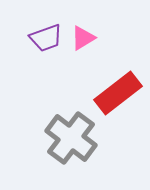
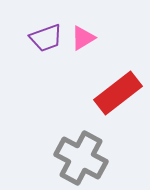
gray cross: moved 10 px right, 20 px down; rotated 9 degrees counterclockwise
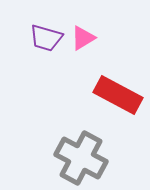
purple trapezoid: rotated 36 degrees clockwise
red rectangle: moved 2 px down; rotated 66 degrees clockwise
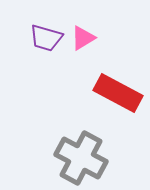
red rectangle: moved 2 px up
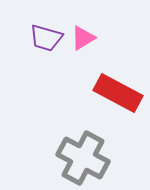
gray cross: moved 2 px right
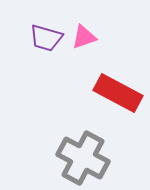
pink triangle: moved 1 px right, 1 px up; rotated 12 degrees clockwise
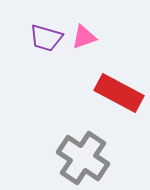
red rectangle: moved 1 px right
gray cross: rotated 6 degrees clockwise
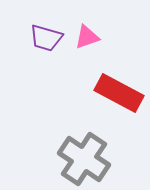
pink triangle: moved 3 px right
gray cross: moved 1 px right, 1 px down
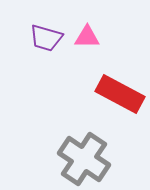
pink triangle: rotated 20 degrees clockwise
red rectangle: moved 1 px right, 1 px down
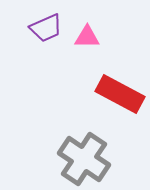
purple trapezoid: moved 10 px up; rotated 40 degrees counterclockwise
